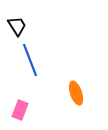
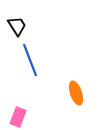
pink rectangle: moved 2 px left, 7 px down
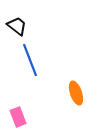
black trapezoid: rotated 20 degrees counterclockwise
pink rectangle: rotated 42 degrees counterclockwise
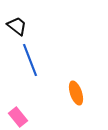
pink rectangle: rotated 18 degrees counterclockwise
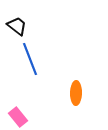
blue line: moved 1 px up
orange ellipse: rotated 20 degrees clockwise
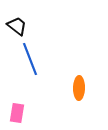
orange ellipse: moved 3 px right, 5 px up
pink rectangle: moved 1 px left, 4 px up; rotated 48 degrees clockwise
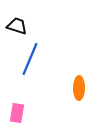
black trapezoid: rotated 20 degrees counterclockwise
blue line: rotated 44 degrees clockwise
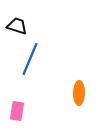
orange ellipse: moved 5 px down
pink rectangle: moved 2 px up
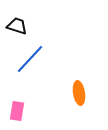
blue line: rotated 20 degrees clockwise
orange ellipse: rotated 10 degrees counterclockwise
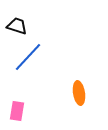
blue line: moved 2 px left, 2 px up
